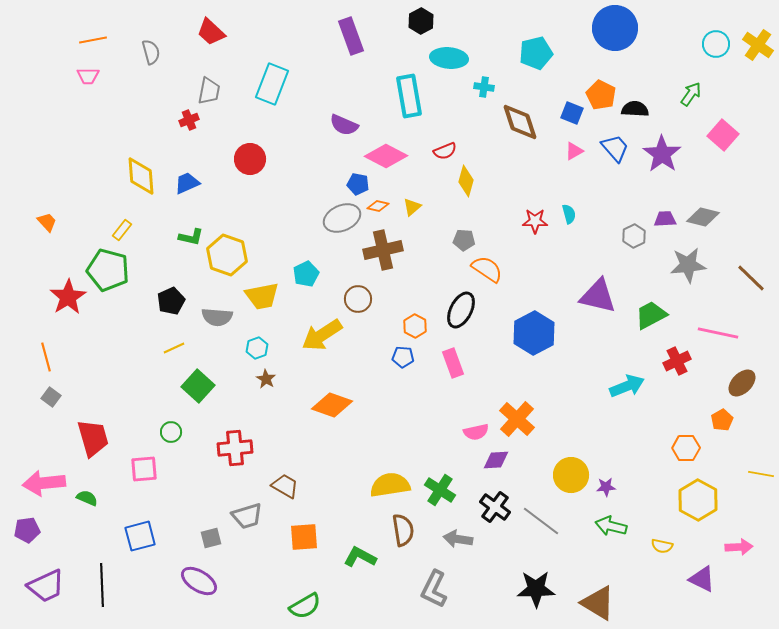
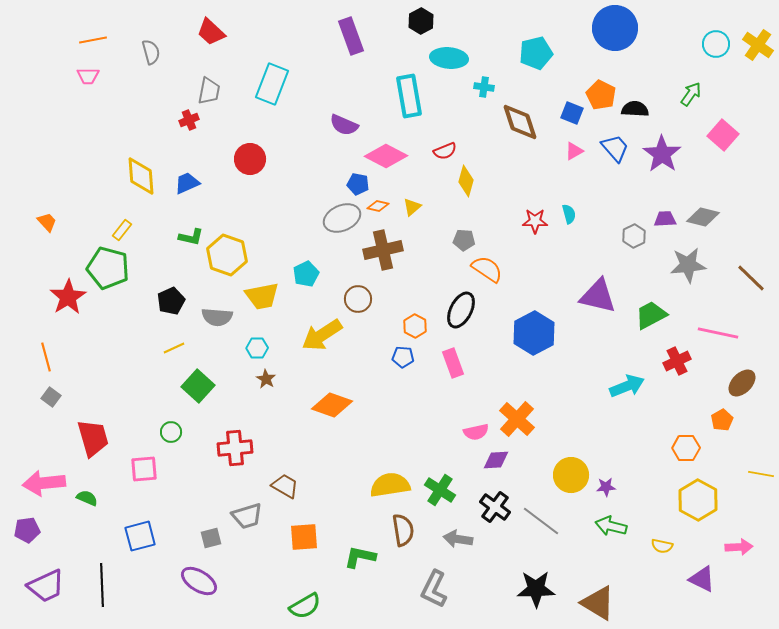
green pentagon at (108, 270): moved 2 px up
cyan hexagon at (257, 348): rotated 20 degrees clockwise
green L-shape at (360, 557): rotated 16 degrees counterclockwise
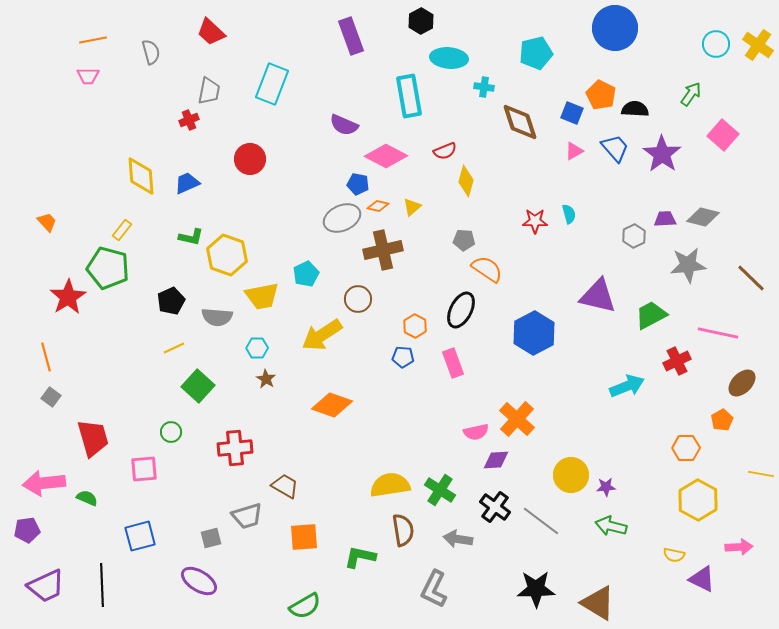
yellow semicircle at (662, 546): moved 12 px right, 9 px down
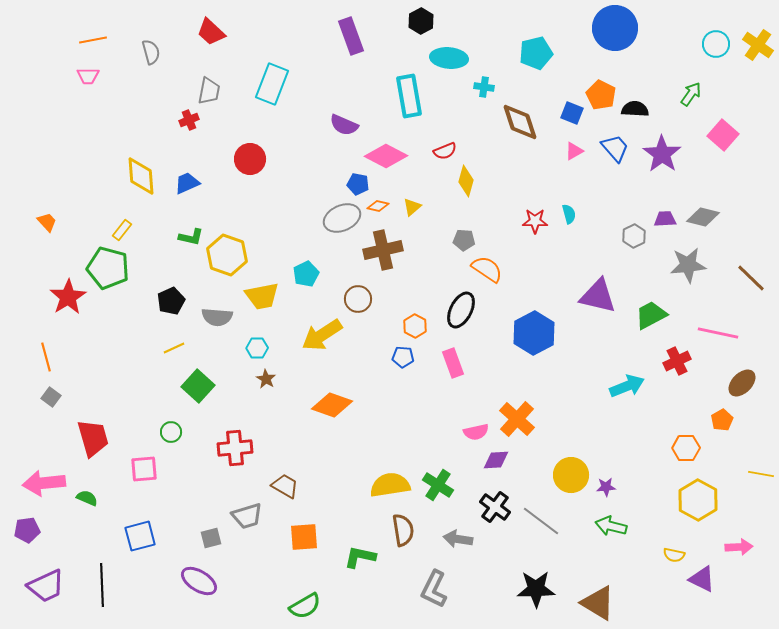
green cross at (440, 490): moved 2 px left, 5 px up
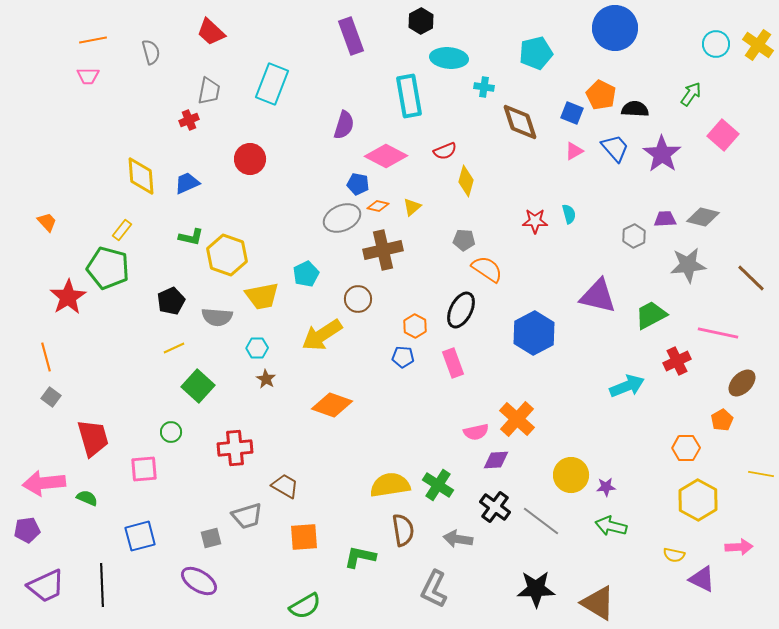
purple semicircle at (344, 125): rotated 96 degrees counterclockwise
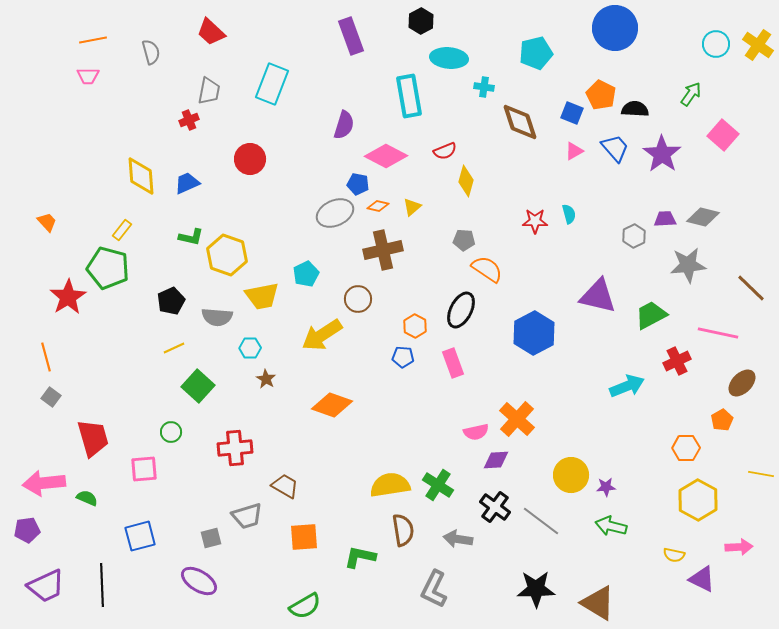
gray ellipse at (342, 218): moved 7 px left, 5 px up
brown line at (751, 278): moved 10 px down
cyan hexagon at (257, 348): moved 7 px left
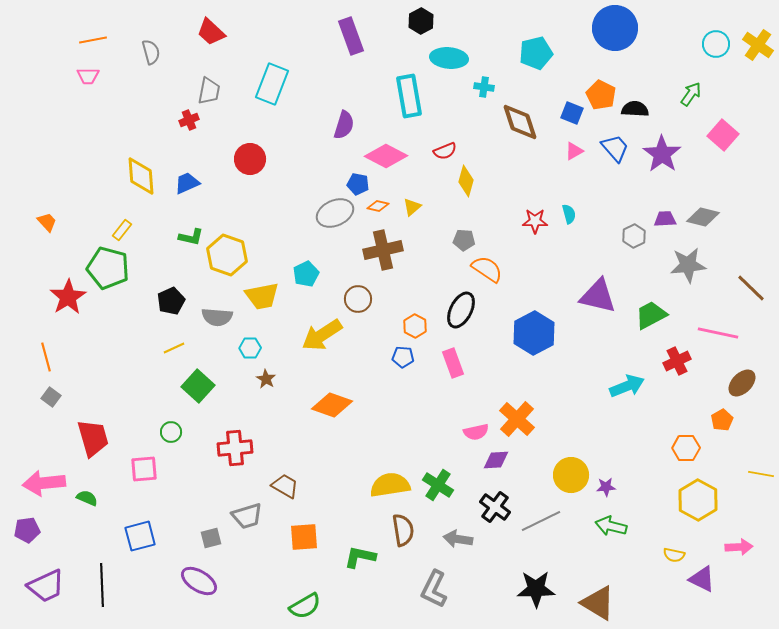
gray line at (541, 521): rotated 63 degrees counterclockwise
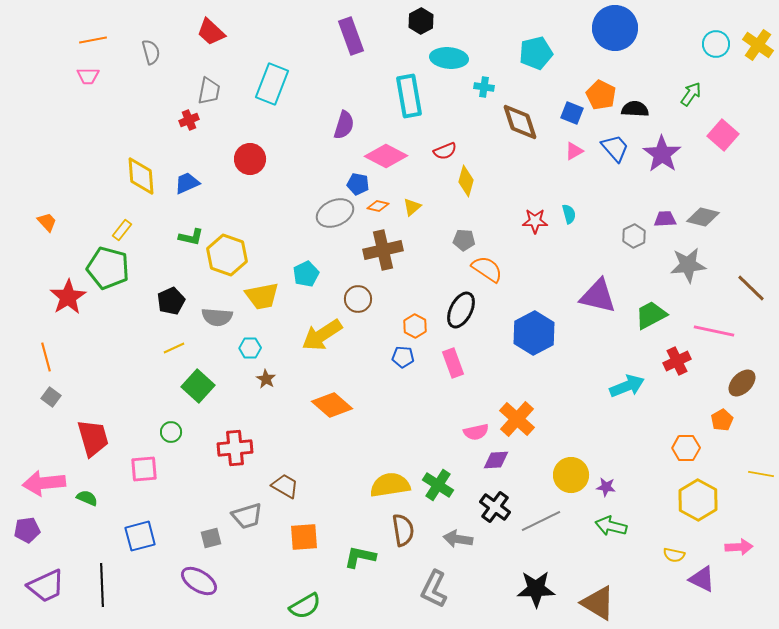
pink line at (718, 333): moved 4 px left, 2 px up
orange diamond at (332, 405): rotated 21 degrees clockwise
purple star at (606, 487): rotated 12 degrees clockwise
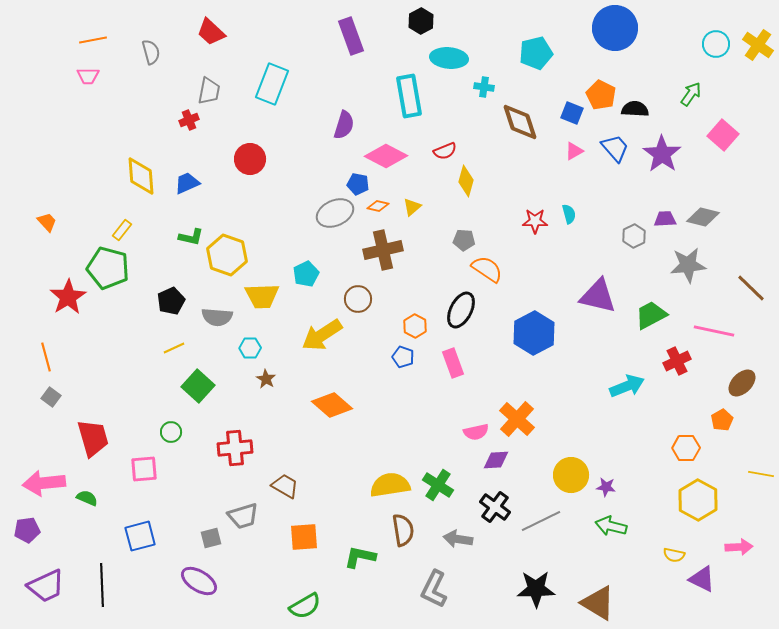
yellow trapezoid at (262, 296): rotated 9 degrees clockwise
blue pentagon at (403, 357): rotated 15 degrees clockwise
gray trapezoid at (247, 516): moved 4 px left
